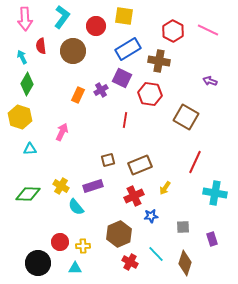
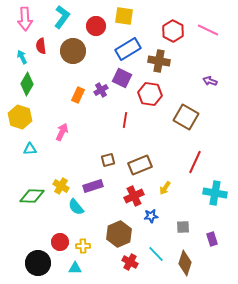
green diamond at (28, 194): moved 4 px right, 2 px down
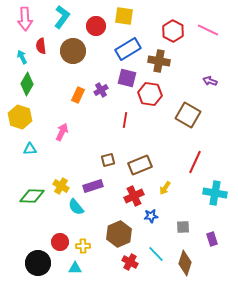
purple square at (122, 78): moved 5 px right; rotated 12 degrees counterclockwise
brown square at (186, 117): moved 2 px right, 2 px up
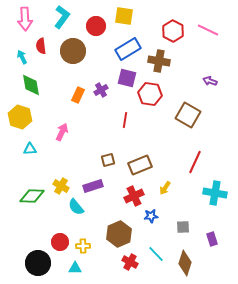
green diamond at (27, 84): moved 4 px right, 1 px down; rotated 40 degrees counterclockwise
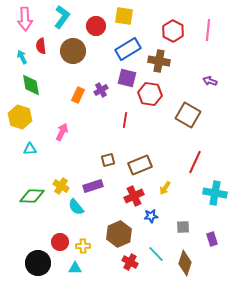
pink line at (208, 30): rotated 70 degrees clockwise
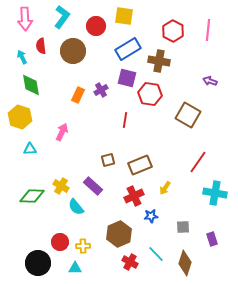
red line at (195, 162): moved 3 px right; rotated 10 degrees clockwise
purple rectangle at (93, 186): rotated 60 degrees clockwise
